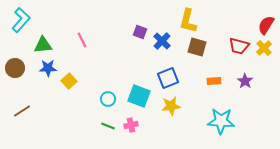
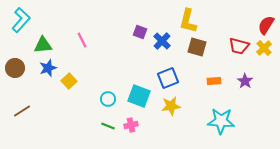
blue star: rotated 18 degrees counterclockwise
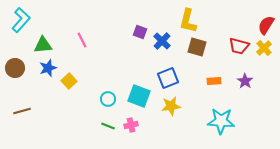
brown line: rotated 18 degrees clockwise
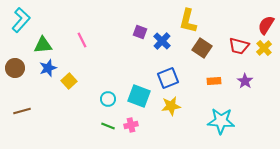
brown square: moved 5 px right, 1 px down; rotated 18 degrees clockwise
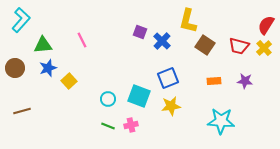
brown square: moved 3 px right, 3 px up
purple star: rotated 28 degrees counterclockwise
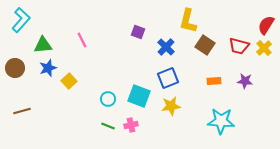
purple square: moved 2 px left
blue cross: moved 4 px right, 6 px down
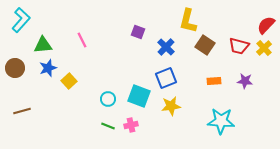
red semicircle: rotated 12 degrees clockwise
blue square: moved 2 px left
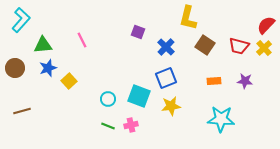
yellow L-shape: moved 3 px up
cyan star: moved 2 px up
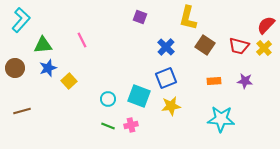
purple square: moved 2 px right, 15 px up
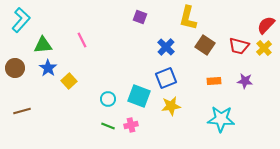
blue star: rotated 18 degrees counterclockwise
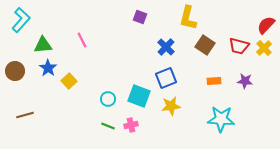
brown circle: moved 3 px down
brown line: moved 3 px right, 4 px down
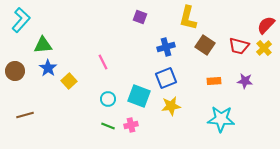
pink line: moved 21 px right, 22 px down
blue cross: rotated 30 degrees clockwise
